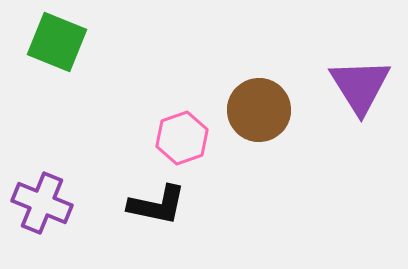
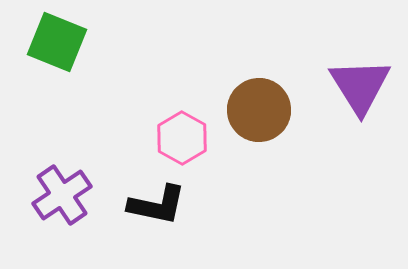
pink hexagon: rotated 12 degrees counterclockwise
purple cross: moved 20 px right, 8 px up; rotated 34 degrees clockwise
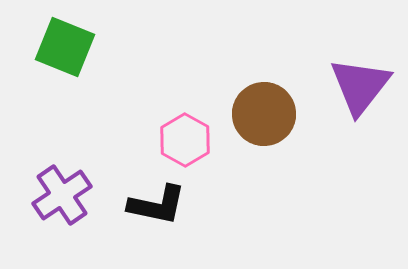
green square: moved 8 px right, 5 px down
purple triangle: rotated 10 degrees clockwise
brown circle: moved 5 px right, 4 px down
pink hexagon: moved 3 px right, 2 px down
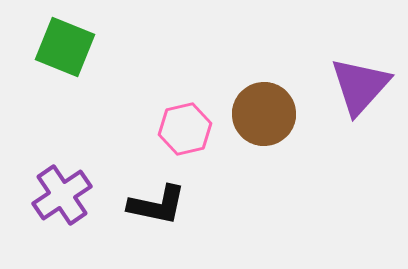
purple triangle: rotated 4 degrees clockwise
pink hexagon: moved 11 px up; rotated 18 degrees clockwise
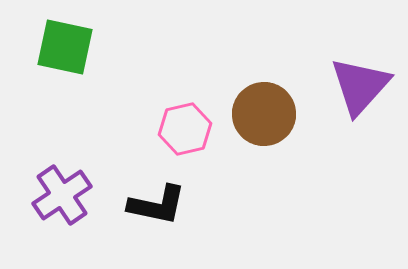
green square: rotated 10 degrees counterclockwise
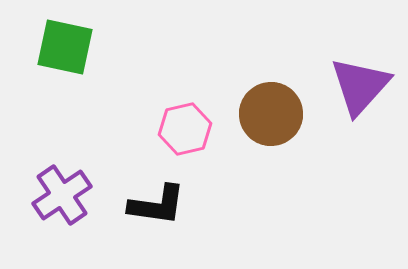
brown circle: moved 7 px right
black L-shape: rotated 4 degrees counterclockwise
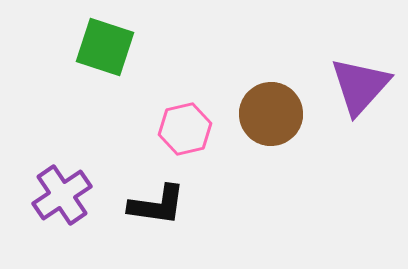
green square: moved 40 px right; rotated 6 degrees clockwise
